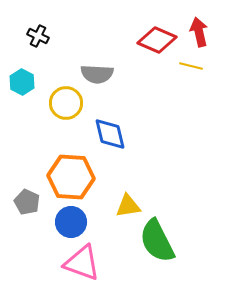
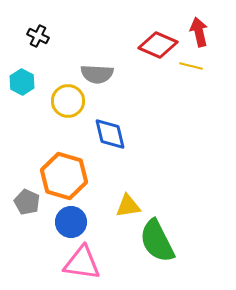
red diamond: moved 1 px right, 5 px down
yellow circle: moved 2 px right, 2 px up
orange hexagon: moved 7 px left, 1 px up; rotated 12 degrees clockwise
pink triangle: rotated 12 degrees counterclockwise
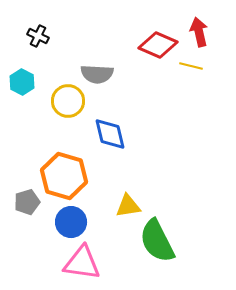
gray pentagon: rotated 30 degrees clockwise
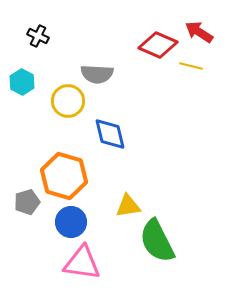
red arrow: rotated 44 degrees counterclockwise
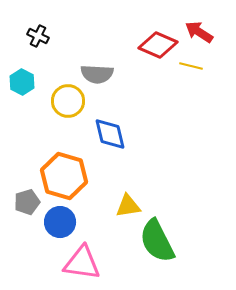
blue circle: moved 11 px left
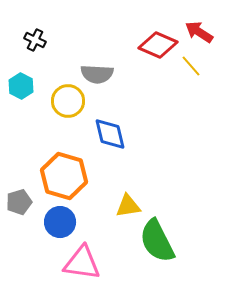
black cross: moved 3 px left, 4 px down
yellow line: rotated 35 degrees clockwise
cyan hexagon: moved 1 px left, 4 px down
gray pentagon: moved 8 px left
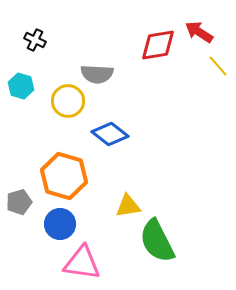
red diamond: rotated 33 degrees counterclockwise
yellow line: moved 27 px right
cyan hexagon: rotated 10 degrees counterclockwise
blue diamond: rotated 39 degrees counterclockwise
blue circle: moved 2 px down
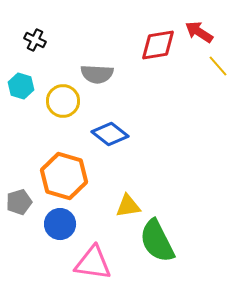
yellow circle: moved 5 px left
pink triangle: moved 11 px right
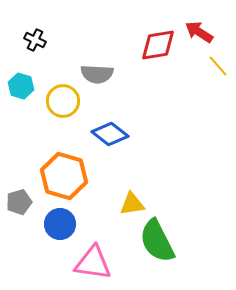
yellow triangle: moved 4 px right, 2 px up
